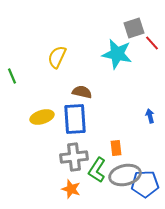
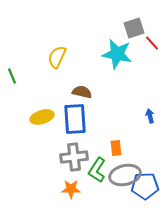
blue pentagon: moved 2 px down
orange star: rotated 18 degrees counterclockwise
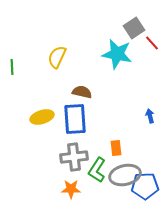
gray square: rotated 15 degrees counterclockwise
green line: moved 9 px up; rotated 21 degrees clockwise
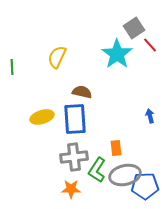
red line: moved 2 px left, 2 px down
cyan star: rotated 24 degrees clockwise
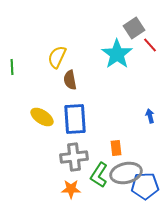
brown semicircle: moved 12 px left, 12 px up; rotated 114 degrees counterclockwise
yellow ellipse: rotated 50 degrees clockwise
green L-shape: moved 2 px right, 5 px down
gray ellipse: moved 1 px right, 2 px up
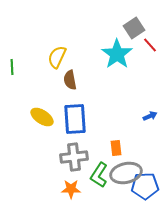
blue arrow: rotated 80 degrees clockwise
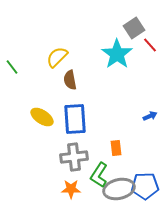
yellow semicircle: rotated 20 degrees clockwise
green line: rotated 35 degrees counterclockwise
gray ellipse: moved 7 px left, 16 px down
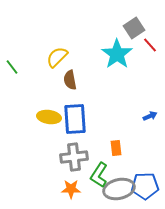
yellow ellipse: moved 7 px right; rotated 25 degrees counterclockwise
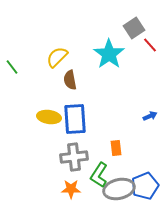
cyan star: moved 8 px left
blue pentagon: rotated 20 degrees counterclockwise
